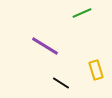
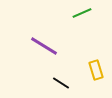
purple line: moved 1 px left
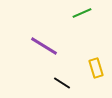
yellow rectangle: moved 2 px up
black line: moved 1 px right
